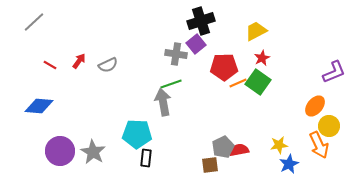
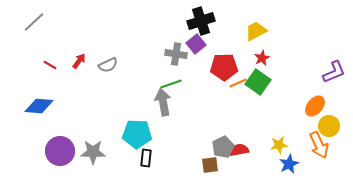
gray star: rotated 30 degrees counterclockwise
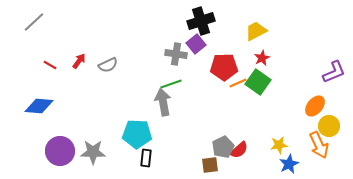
red semicircle: rotated 150 degrees clockwise
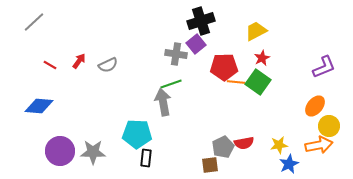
purple L-shape: moved 10 px left, 5 px up
orange line: moved 2 px left, 1 px up; rotated 30 degrees clockwise
orange arrow: rotated 76 degrees counterclockwise
red semicircle: moved 5 px right, 7 px up; rotated 30 degrees clockwise
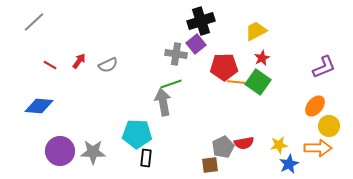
orange arrow: moved 1 px left, 3 px down; rotated 12 degrees clockwise
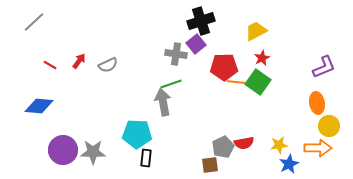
orange ellipse: moved 2 px right, 3 px up; rotated 50 degrees counterclockwise
purple circle: moved 3 px right, 1 px up
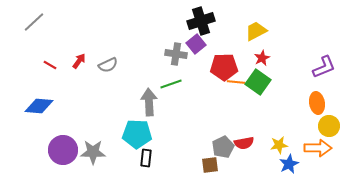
gray arrow: moved 14 px left; rotated 8 degrees clockwise
